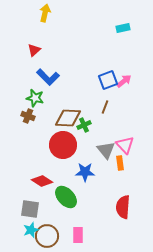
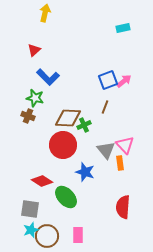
blue star: rotated 18 degrees clockwise
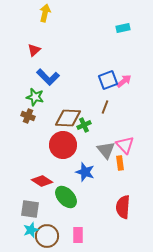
green star: moved 1 px up
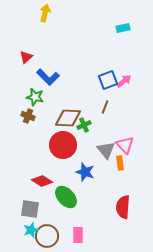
red triangle: moved 8 px left, 7 px down
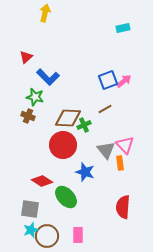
brown line: moved 2 px down; rotated 40 degrees clockwise
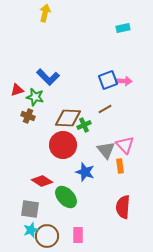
red triangle: moved 9 px left, 33 px down; rotated 24 degrees clockwise
pink arrow: rotated 42 degrees clockwise
orange rectangle: moved 3 px down
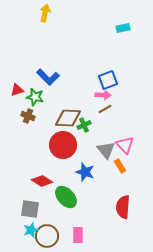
pink arrow: moved 21 px left, 14 px down
orange rectangle: rotated 24 degrees counterclockwise
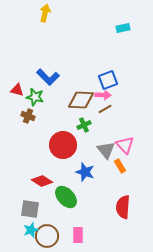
red triangle: rotated 32 degrees clockwise
brown diamond: moved 13 px right, 18 px up
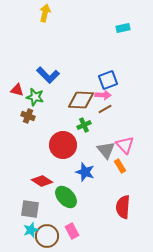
blue L-shape: moved 2 px up
pink rectangle: moved 6 px left, 4 px up; rotated 28 degrees counterclockwise
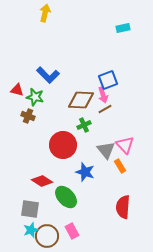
pink arrow: rotated 70 degrees clockwise
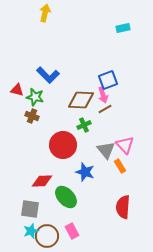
brown cross: moved 4 px right
red diamond: rotated 35 degrees counterclockwise
cyan star: moved 1 px down
